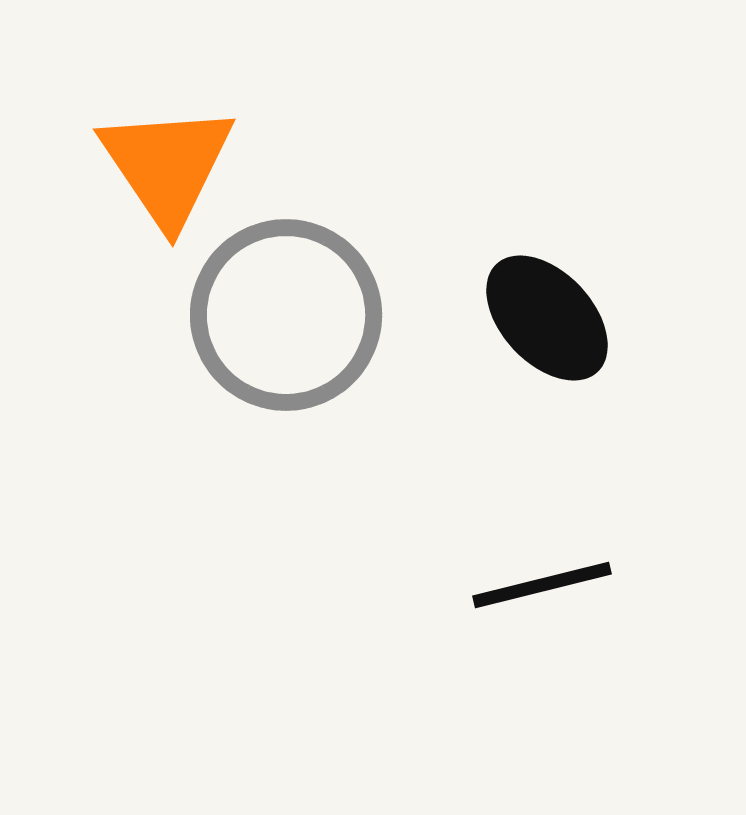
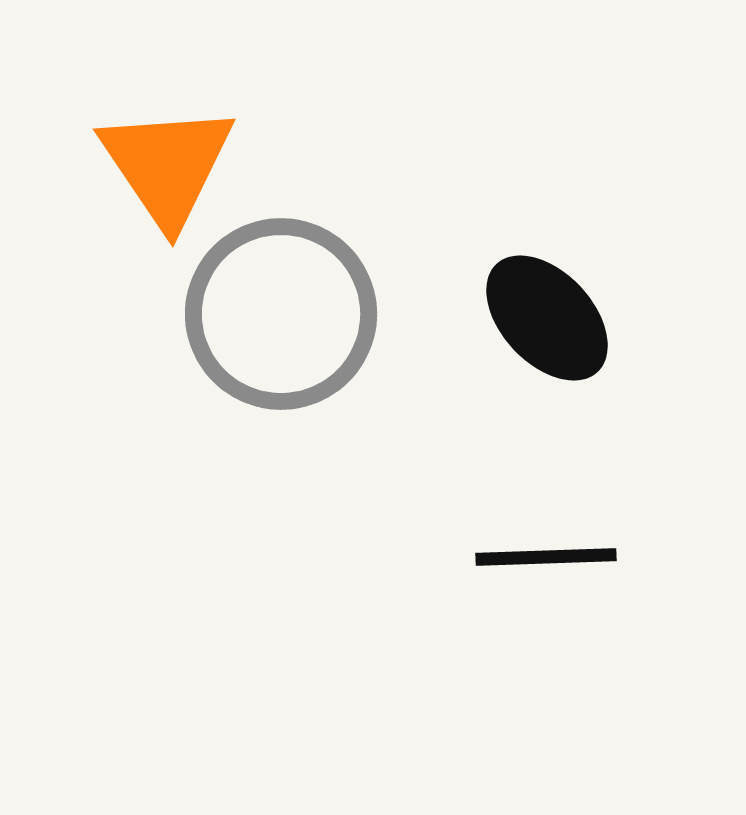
gray circle: moved 5 px left, 1 px up
black line: moved 4 px right, 28 px up; rotated 12 degrees clockwise
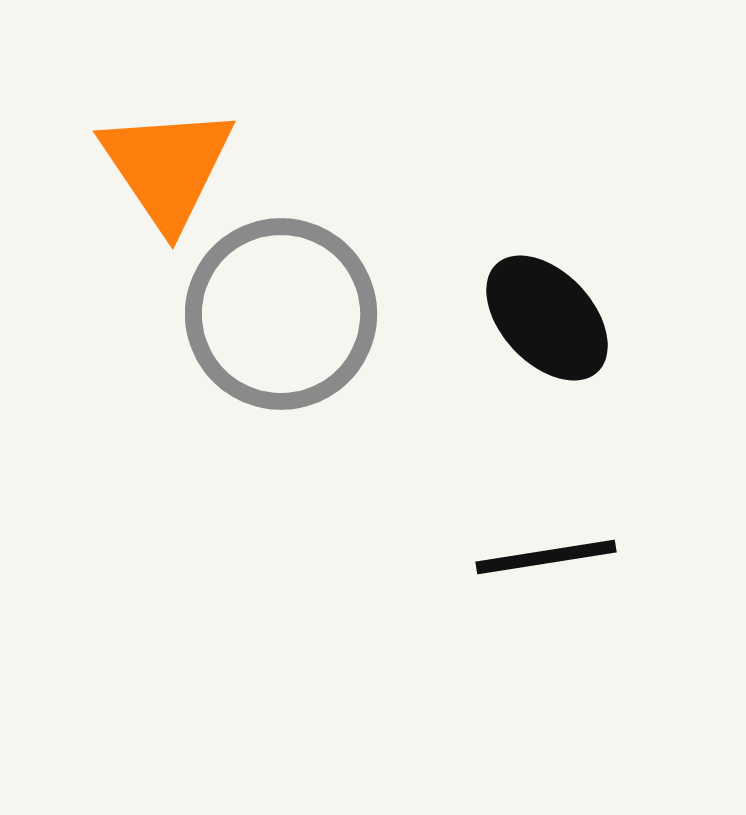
orange triangle: moved 2 px down
black line: rotated 7 degrees counterclockwise
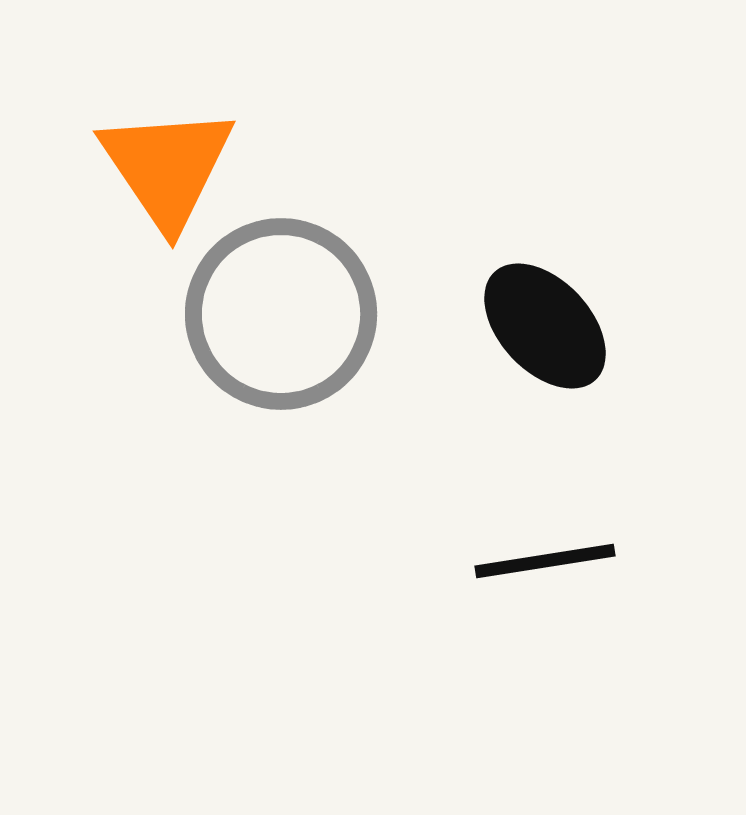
black ellipse: moved 2 px left, 8 px down
black line: moved 1 px left, 4 px down
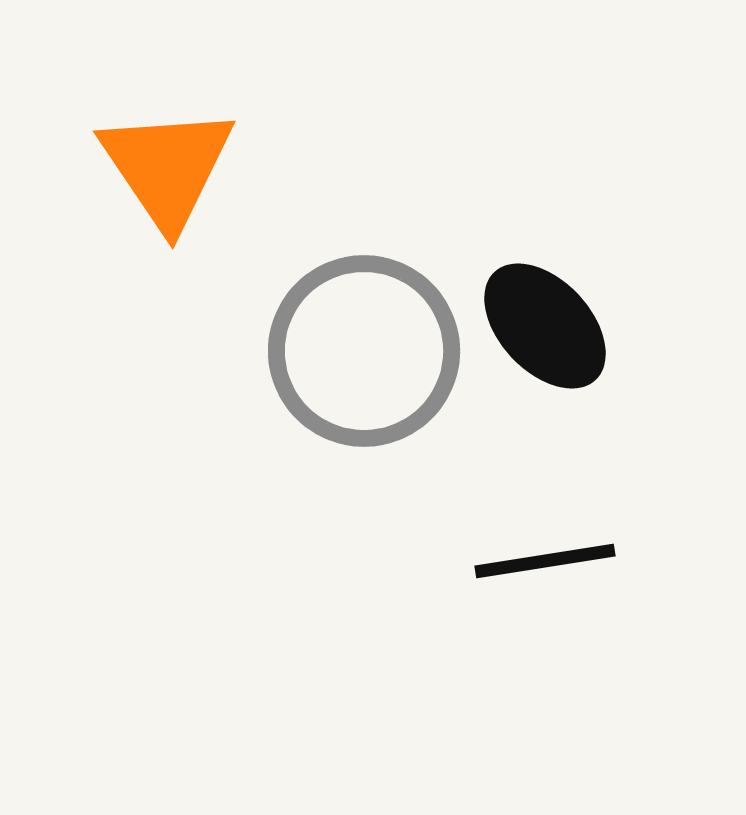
gray circle: moved 83 px right, 37 px down
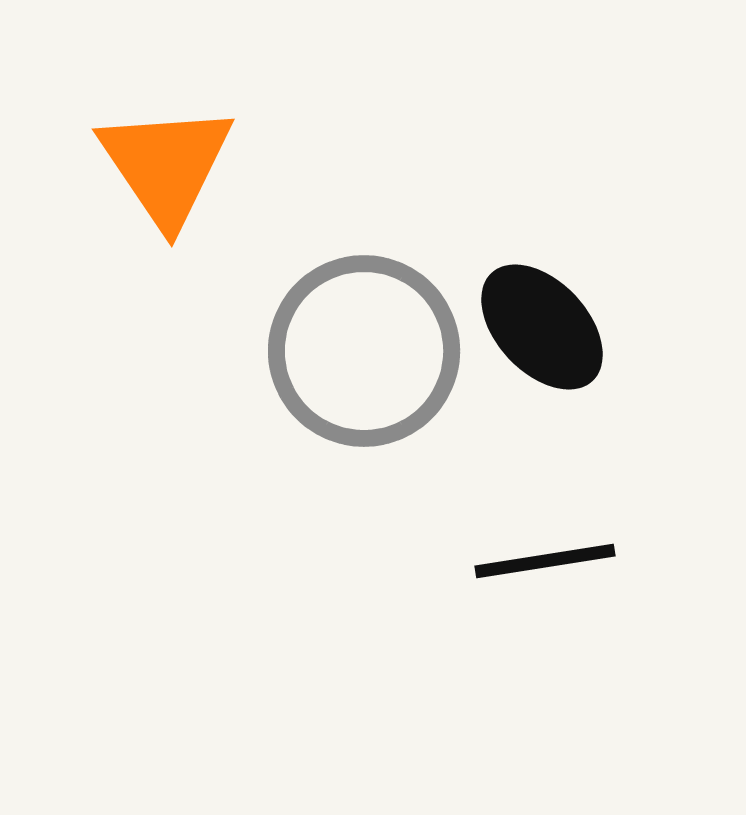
orange triangle: moved 1 px left, 2 px up
black ellipse: moved 3 px left, 1 px down
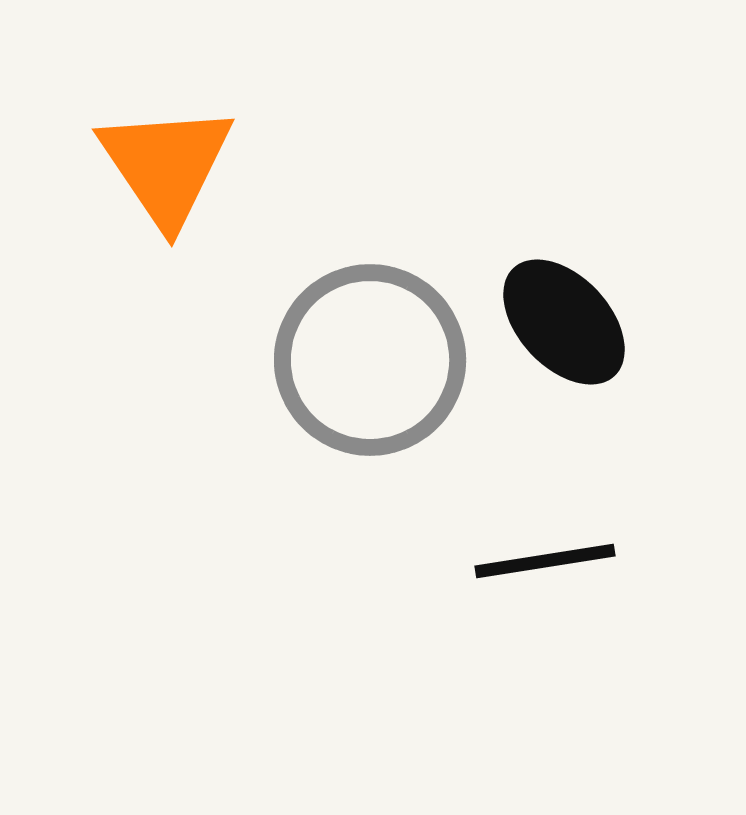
black ellipse: moved 22 px right, 5 px up
gray circle: moved 6 px right, 9 px down
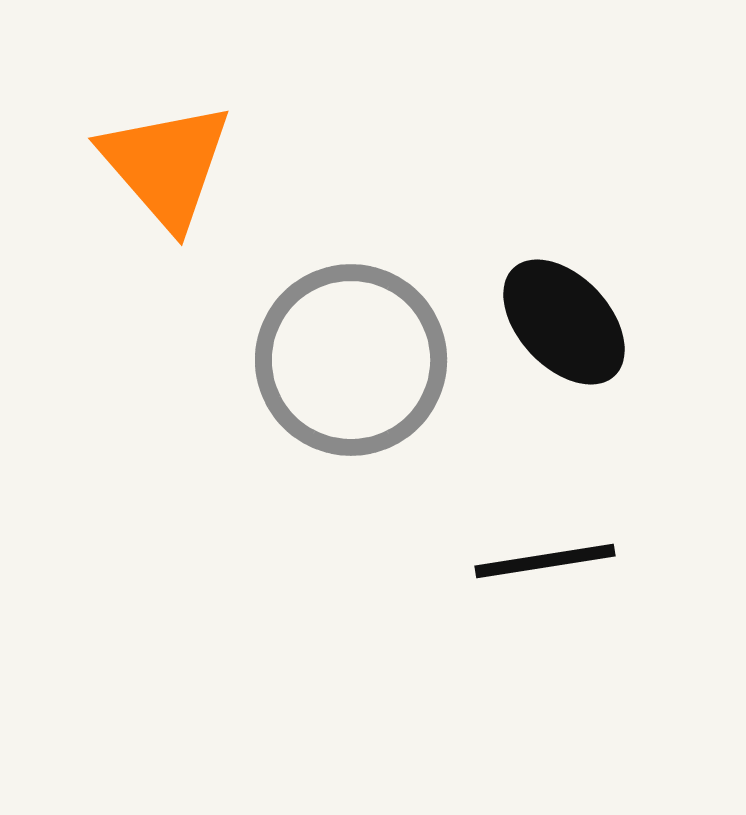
orange triangle: rotated 7 degrees counterclockwise
gray circle: moved 19 px left
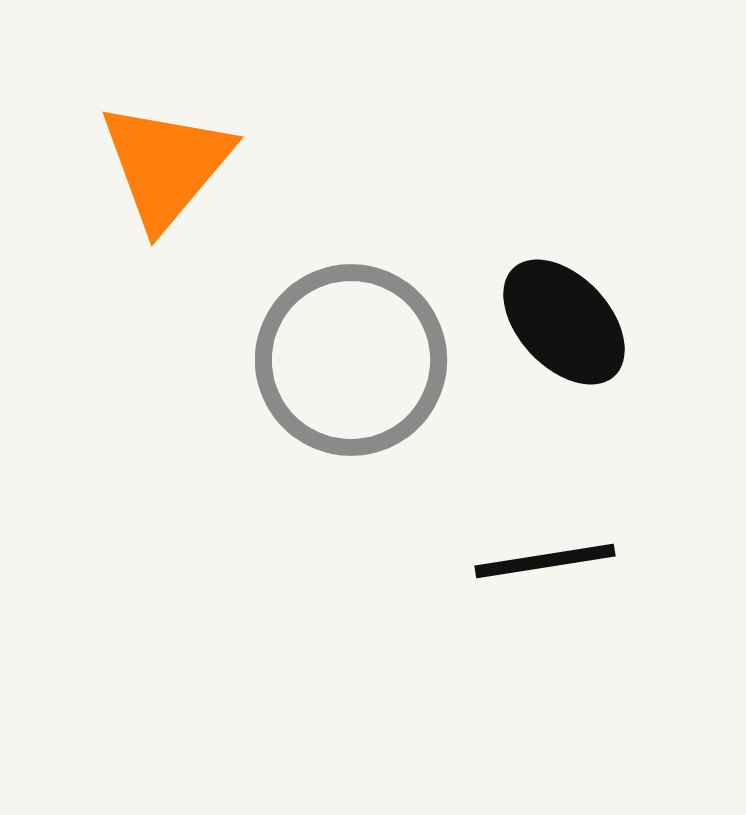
orange triangle: rotated 21 degrees clockwise
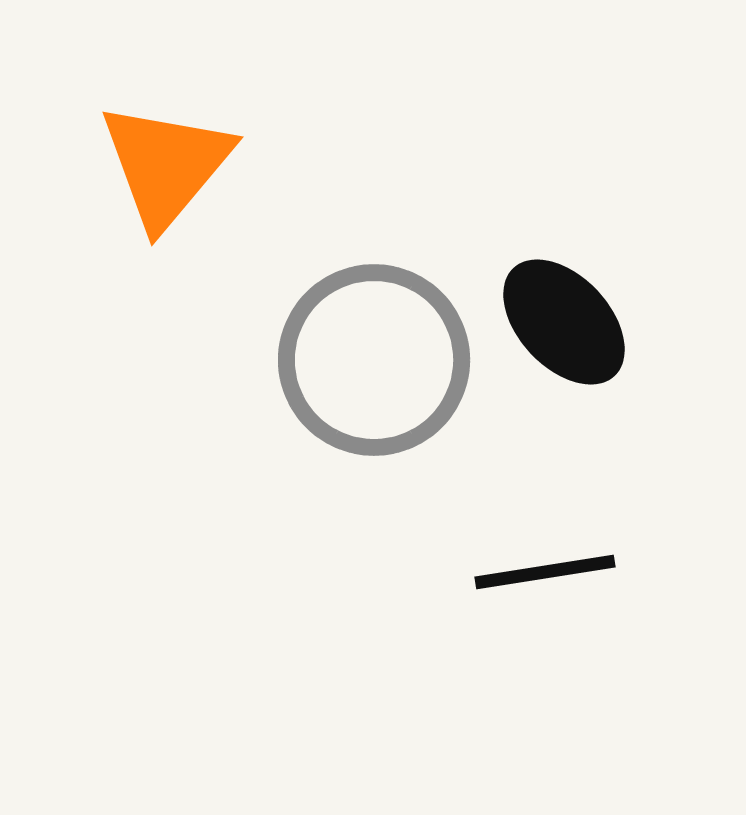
gray circle: moved 23 px right
black line: moved 11 px down
